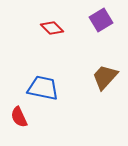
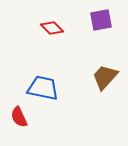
purple square: rotated 20 degrees clockwise
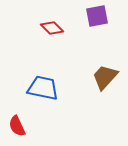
purple square: moved 4 px left, 4 px up
red semicircle: moved 2 px left, 9 px down
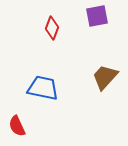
red diamond: rotated 65 degrees clockwise
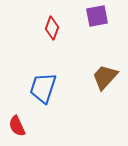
blue trapezoid: rotated 84 degrees counterclockwise
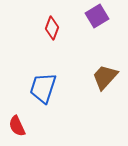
purple square: rotated 20 degrees counterclockwise
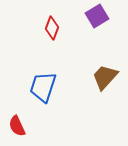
blue trapezoid: moved 1 px up
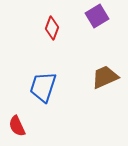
brown trapezoid: rotated 24 degrees clockwise
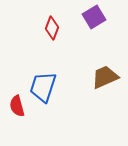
purple square: moved 3 px left, 1 px down
red semicircle: moved 20 px up; rotated 10 degrees clockwise
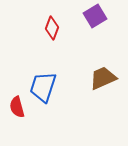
purple square: moved 1 px right, 1 px up
brown trapezoid: moved 2 px left, 1 px down
red semicircle: moved 1 px down
